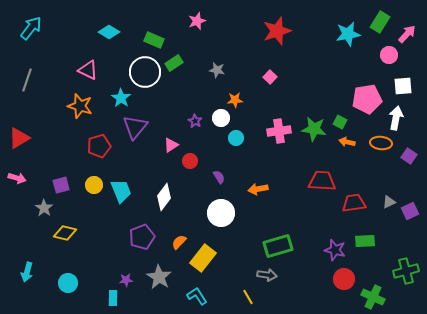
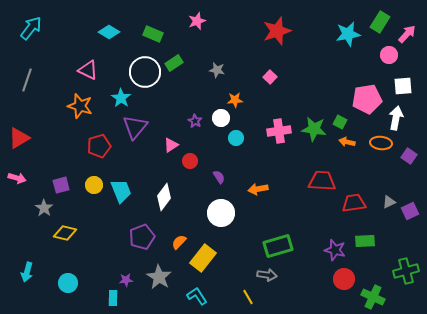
green rectangle at (154, 40): moved 1 px left, 6 px up
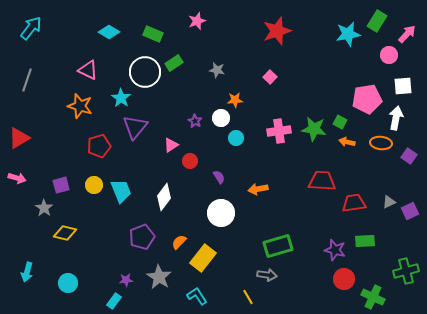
green rectangle at (380, 22): moved 3 px left, 1 px up
cyan rectangle at (113, 298): moved 1 px right, 3 px down; rotated 35 degrees clockwise
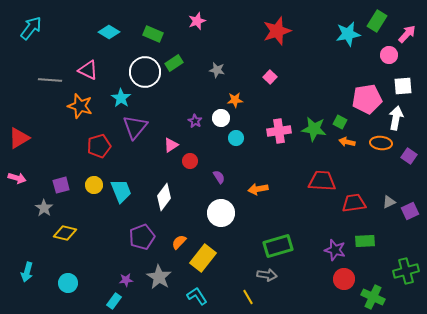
gray line at (27, 80): moved 23 px right; rotated 75 degrees clockwise
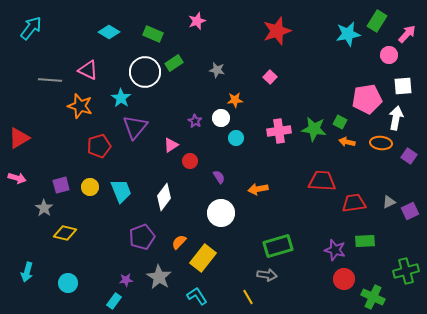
yellow circle at (94, 185): moved 4 px left, 2 px down
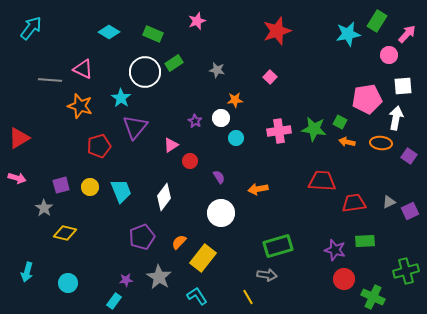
pink triangle at (88, 70): moved 5 px left, 1 px up
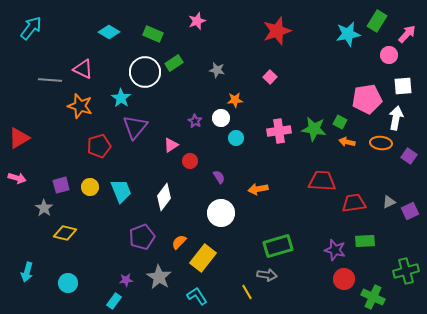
yellow line at (248, 297): moved 1 px left, 5 px up
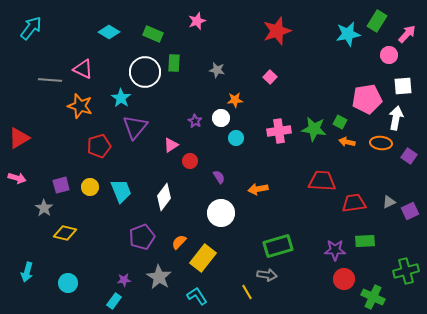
green rectangle at (174, 63): rotated 54 degrees counterclockwise
purple star at (335, 250): rotated 15 degrees counterclockwise
purple star at (126, 280): moved 2 px left
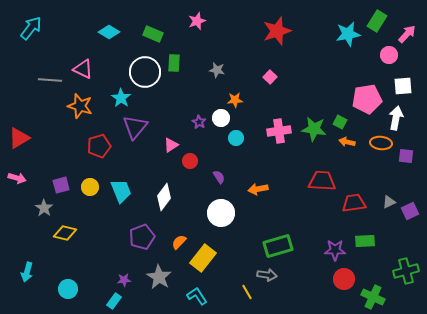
purple star at (195, 121): moved 4 px right, 1 px down
purple square at (409, 156): moved 3 px left; rotated 28 degrees counterclockwise
cyan circle at (68, 283): moved 6 px down
